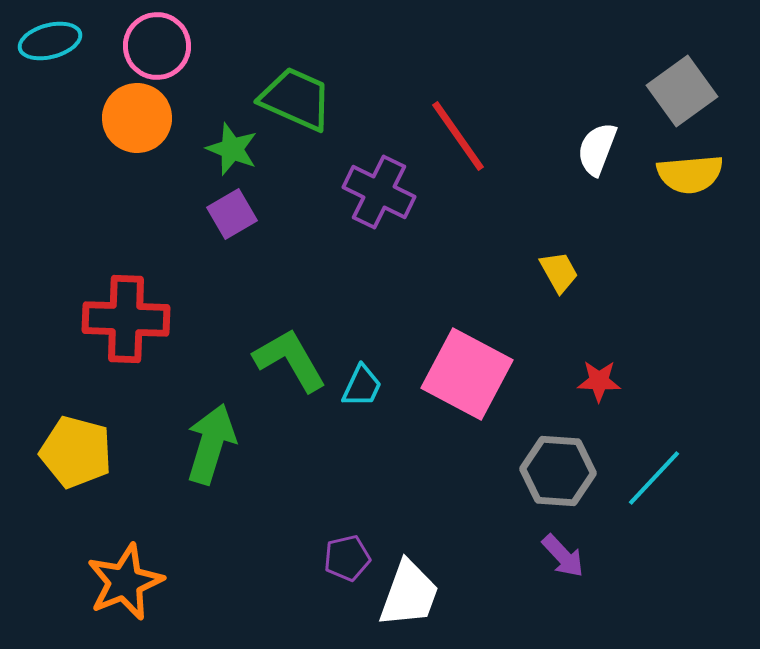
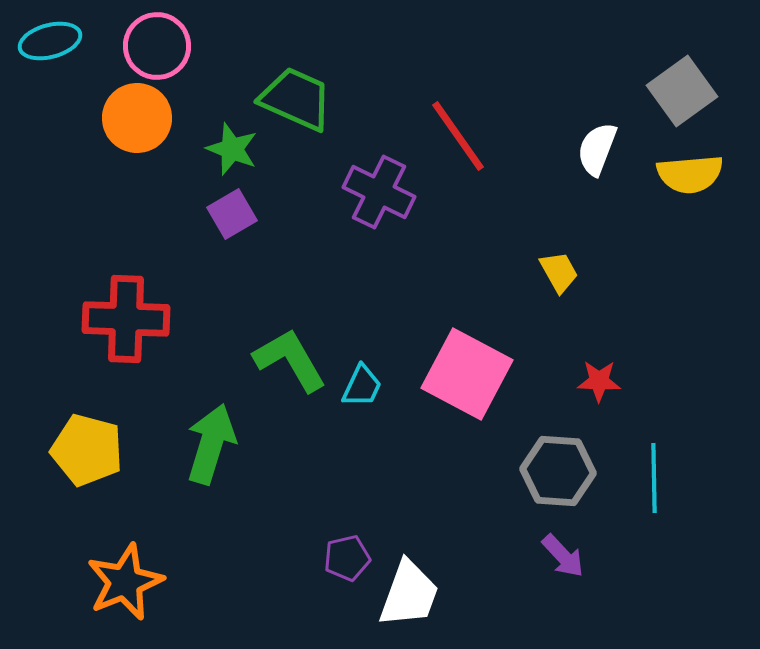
yellow pentagon: moved 11 px right, 2 px up
cyan line: rotated 44 degrees counterclockwise
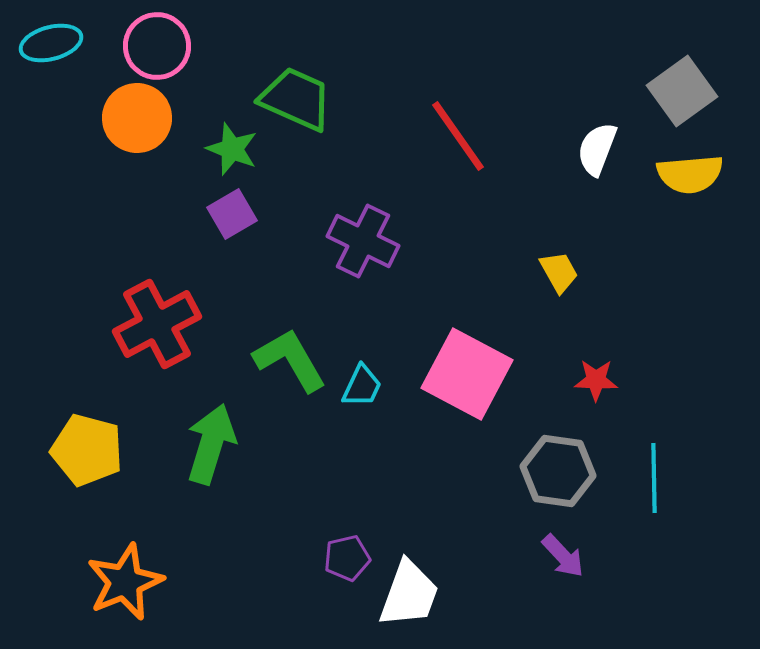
cyan ellipse: moved 1 px right, 2 px down
purple cross: moved 16 px left, 49 px down
red cross: moved 31 px right, 5 px down; rotated 30 degrees counterclockwise
red star: moved 3 px left, 1 px up
gray hexagon: rotated 4 degrees clockwise
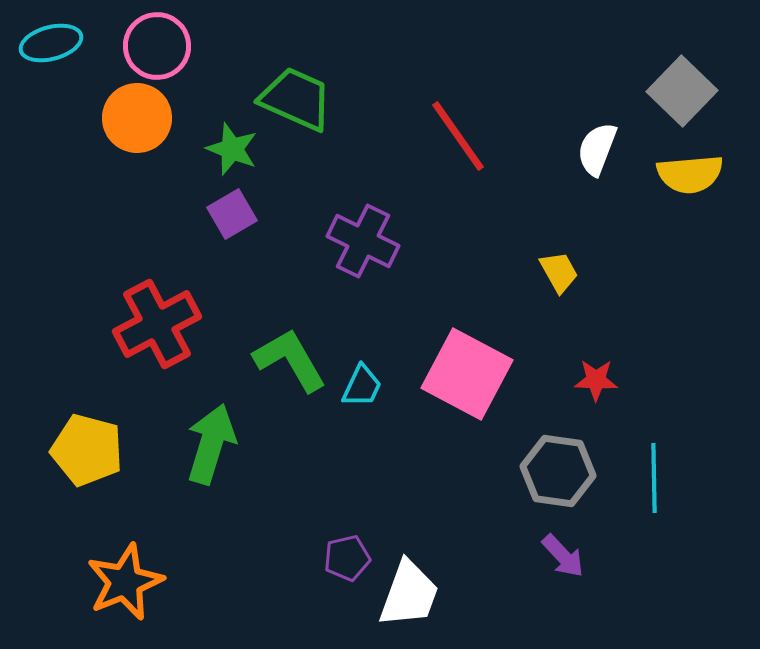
gray square: rotated 10 degrees counterclockwise
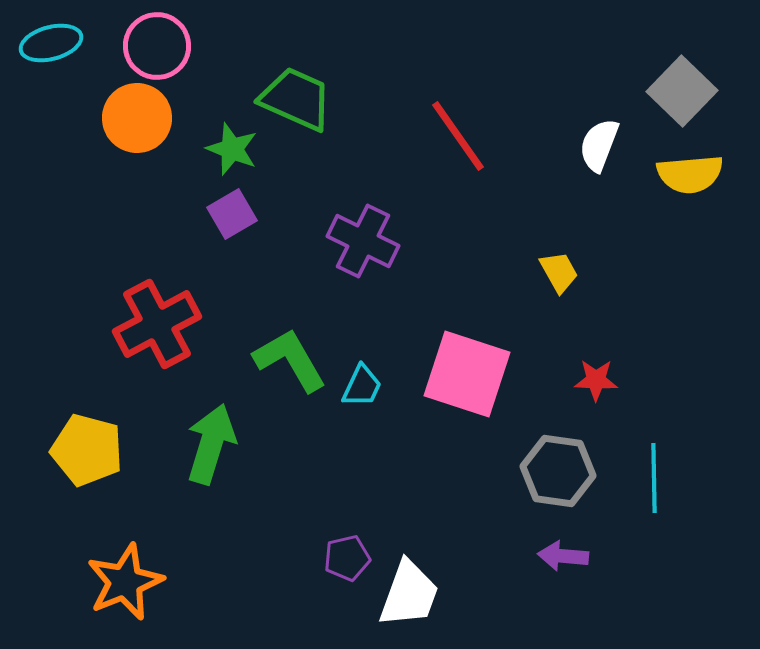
white semicircle: moved 2 px right, 4 px up
pink square: rotated 10 degrees counterclockwise
purple arrow: rotated 138 degrees clockwise
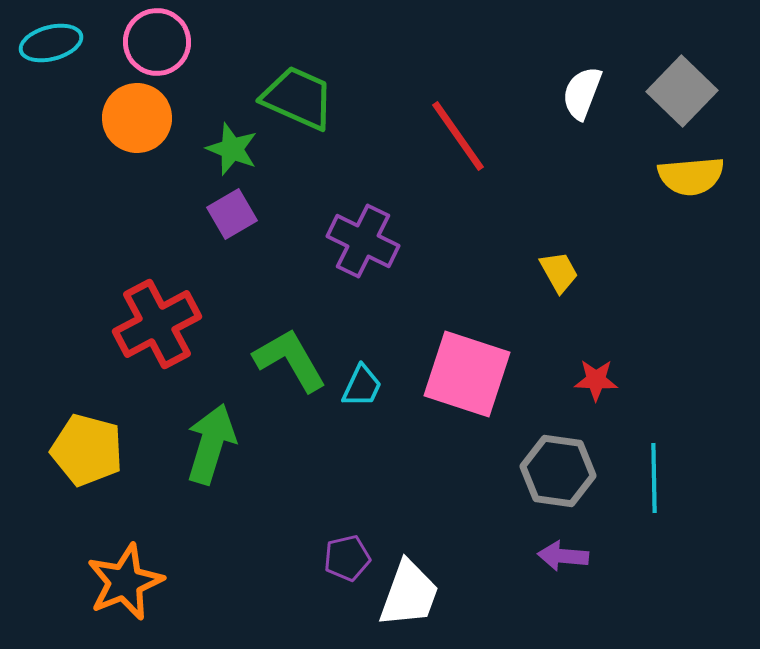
pink circle: moved 4 px up
green trapezoid: moved 2 px right, 1 px up
white semicircle: moved 17 px left, 52 px up
yellow semicircle: moved 1 px right, 2 px down
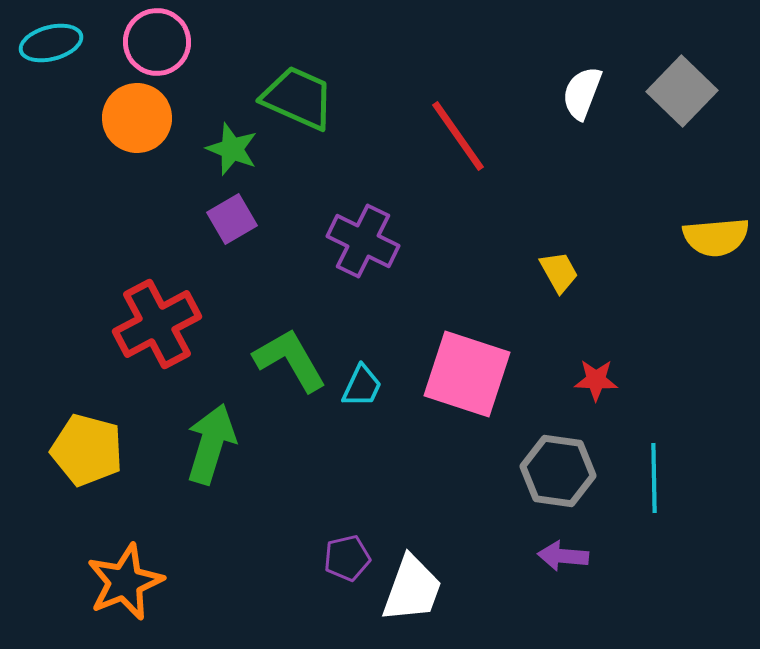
yellow semicircle: moved 25 px right, 61 px down
purple square: moved 5 px down
white trapezoid: moved 3 px right, 5 px up
